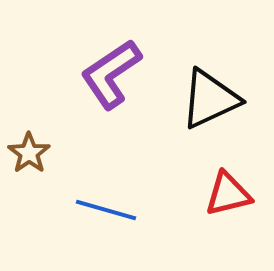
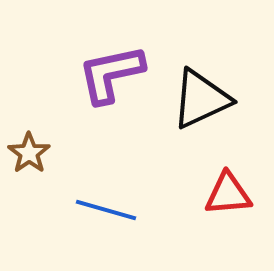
purple L-shape: rotated 22 degrees clockwise
black triangle: moved 9 px left
red triangle: rotated 9 degrees clockwise
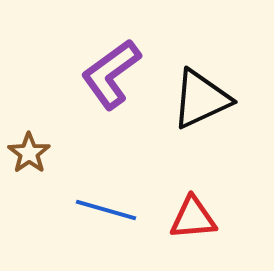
purple L-shape: rotated 24 degrees counterclockwise
red triangle: moved 35 px left, 24 px down
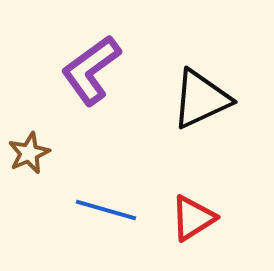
purple L-shape: moved 20 px left, 4 px up
brown star: rotated 12 degrees clockwise
red triangle: rotated 27 degrees counterclockwise
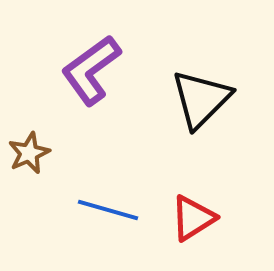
black triangle: rotated 20 degrees counterclockwise
blue line: moved 2 px right
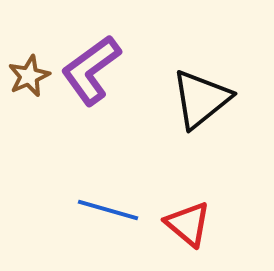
black triangle: rotated 6 degrees clockwise
brown star: moved 77 px up
red triangle: moved 5 px left, 6 px down; rotated 48 degrees counterclockwise
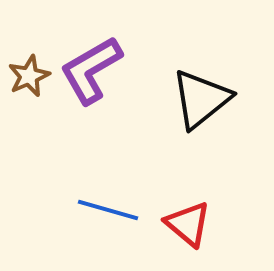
purple L-shape: rotated 6 degrees clockwise
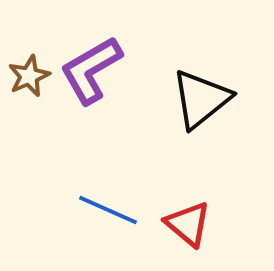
blue line: rotated 8 degrees clockwise
